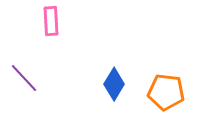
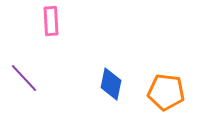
blue diamond: moved 3 px left; rotated 20 degrees counterclockwise
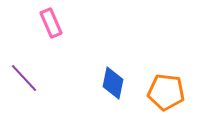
pink rectangle: moved 2 px down; rotated 20 degrees counterclockwise
blue diamond: moved 2 px right, 1 px up
